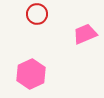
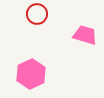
pink trapezoid: moved 1 px down; rotated 40 degrees clockwise
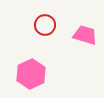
red circle: moved 8 px right, 11 px down
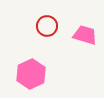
red circle: moved 2 px right, 1 px down
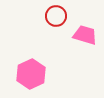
red circle: moved 9 px right, 10 px up
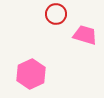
red circle: moved 2 px up
